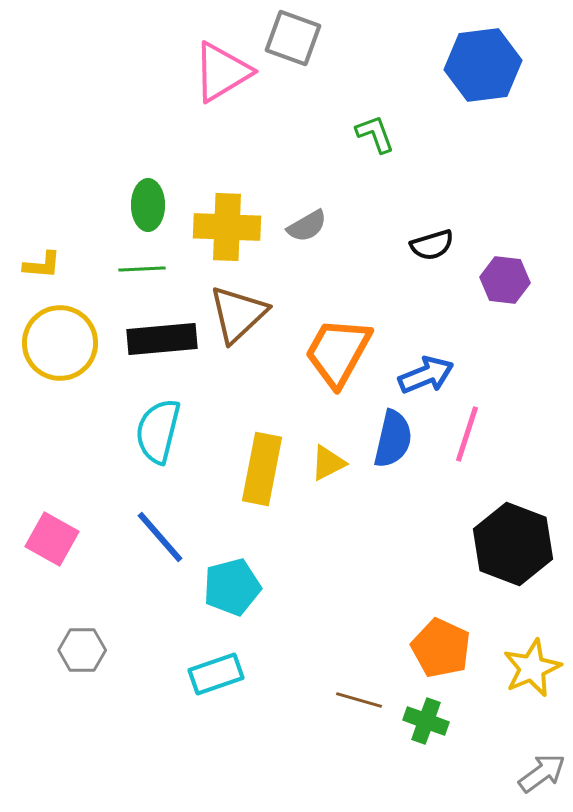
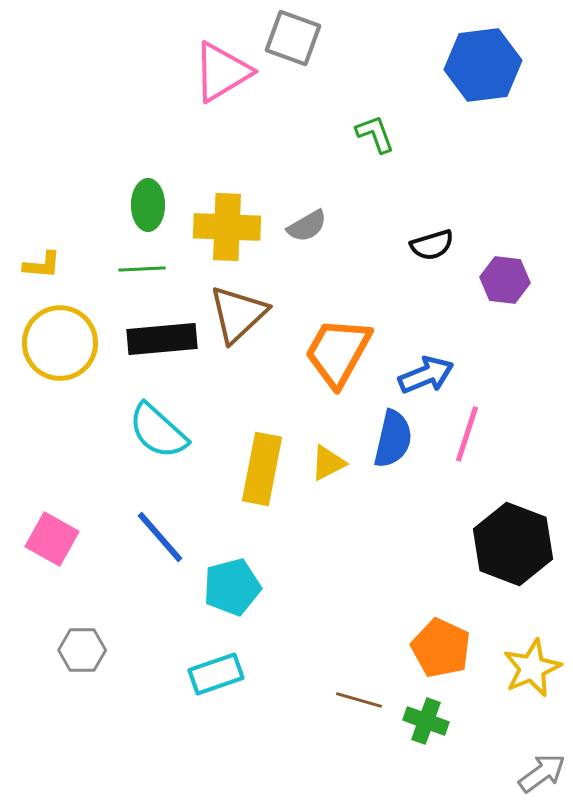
cyan semicircle: rotated 62 degrees counterclockwise
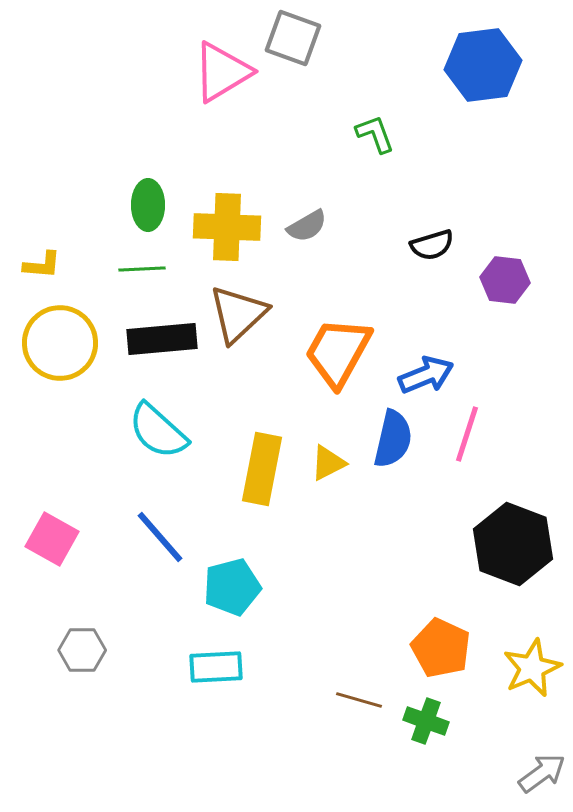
cyan rectangle: moved 7 px up; rotated 16 degrees clockwise
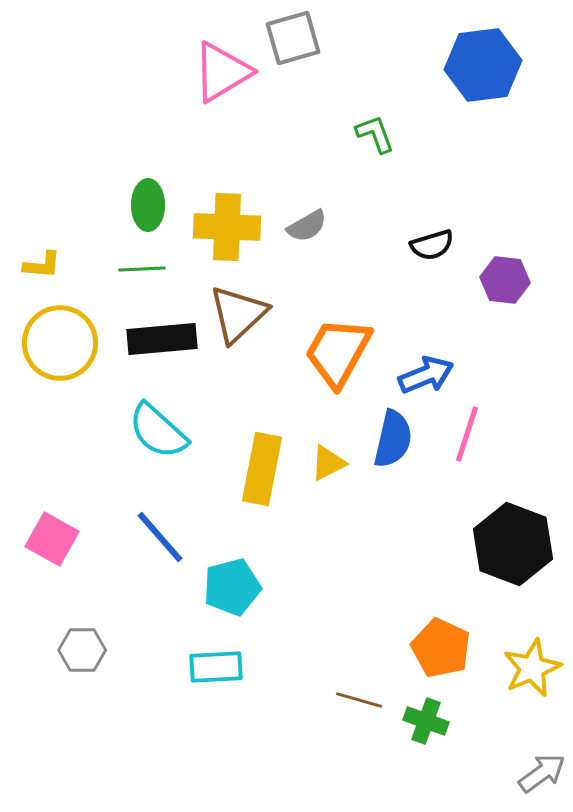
gray square: rotated 36 degrees counterclockwise
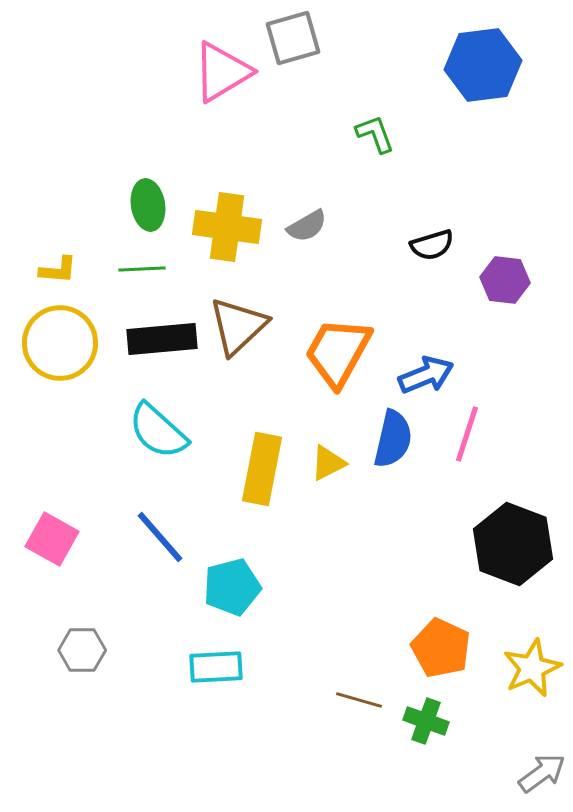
green ellipse: rotated 9 degrees counterclockwise
yellow cross: rotated 6 degrees clockwise
yellow L-shape: moved 16 px right, 5 px down
brown triangle: moved 12 px down
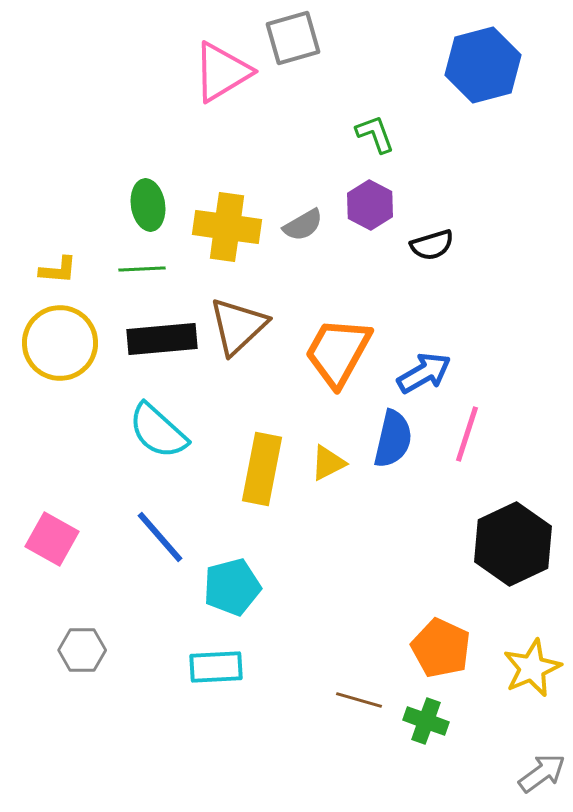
blue hexagon: rotated 8 degrees counterclockwise
gray semicircle: moved 4 px left, 1 px up
purple hexagon: moved 135 px left, 75 px up; rotated 21 degrees clockwise
blue arrow: moved 2 px left, 2 px up; rotated 8 degrees counterclockwise
black hexagon: rotated 14 degrees clockwise
